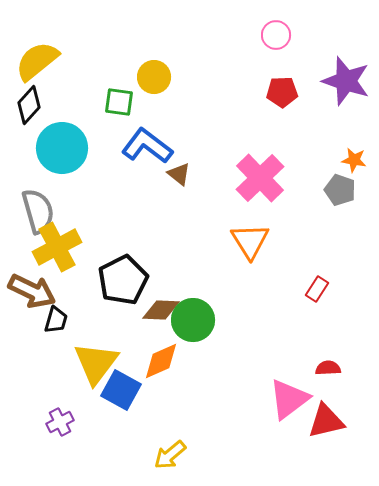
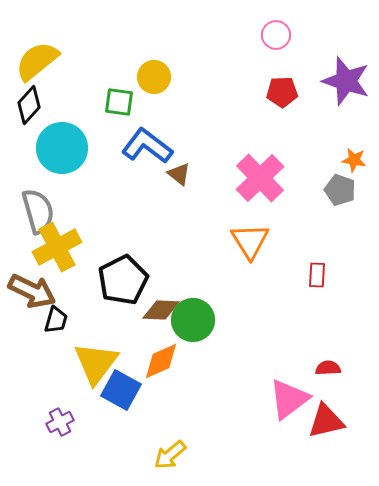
red rectangle: moved 14 px up; rotated 30 degrees counterclockwise
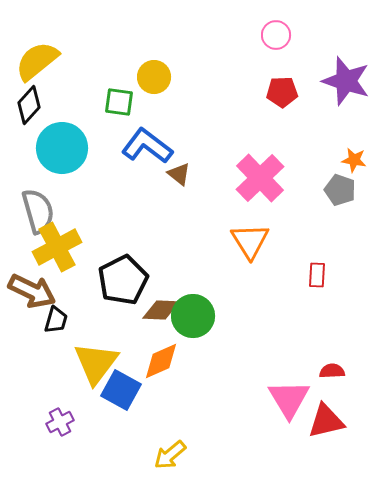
green circle: moved 4 px up
red semicircle: moved 4 px right, 3 px down
pink triangle: rotated 24 degrees counterclockwise
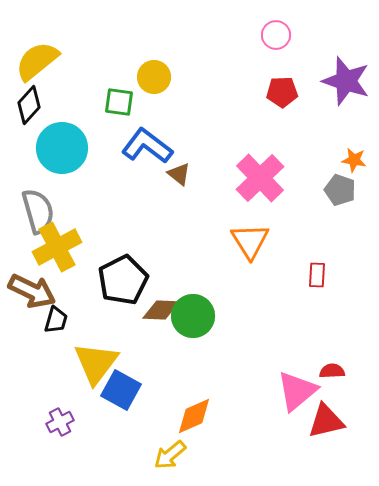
orange diamond: moved 33 px right, 55 px down
pink triangle: moved 8 px right, 8 px up; rotated 21 degrees clockwise
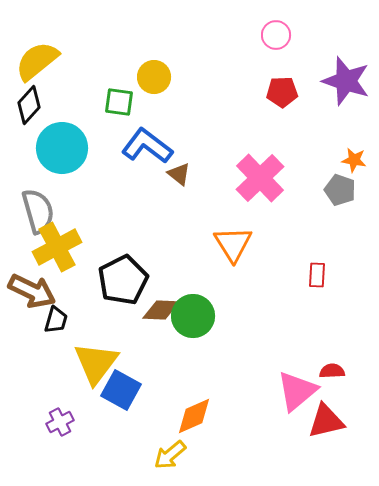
orange triangle: moved 17 px left, 3 px down
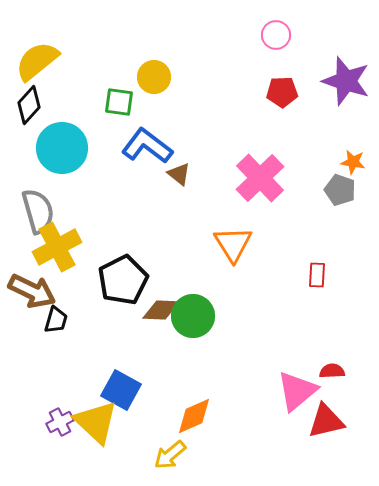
orange star: moved 1 px left, 2 px down
yellow triangle: moved 59 px down; rotated 24 degrees counterclockwise
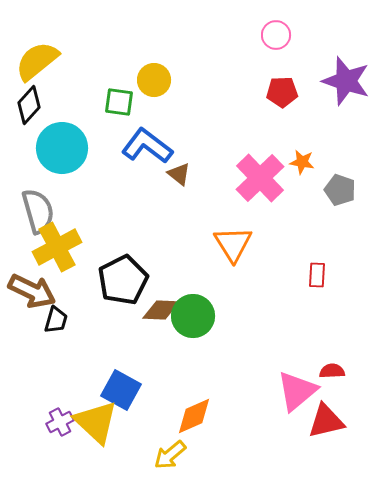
yellow circle: moved 3 px down
orange star: moved 51 px left
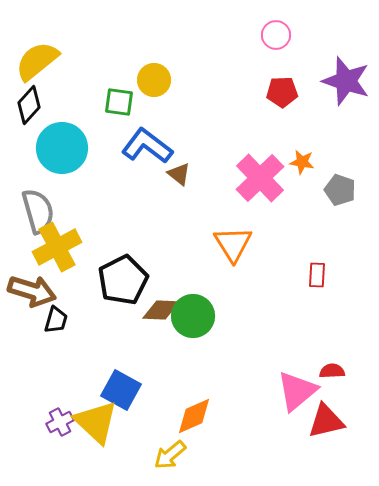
brown arrow: rotated 9 degrees counterclockwise
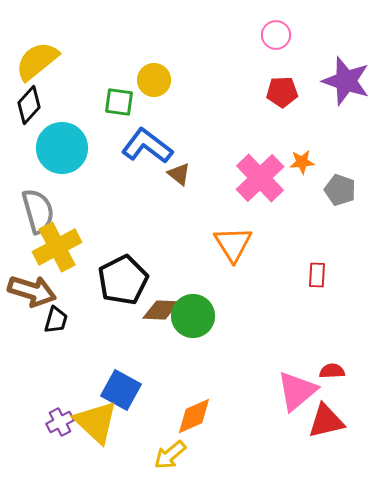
orange star: rotated 15 degrees counterclockwise
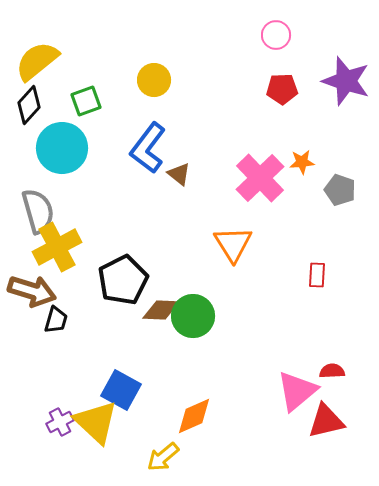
red pentagon: moved 3 px up
green square: moved 33 px left, 1 px up; rotated 28 degrees counterclockwise
blue L-shape: moved 1 px right, 2 px down; rotated 90 degrees counterclockwise
yellow arrow: moved 7 px left, 2 px down
